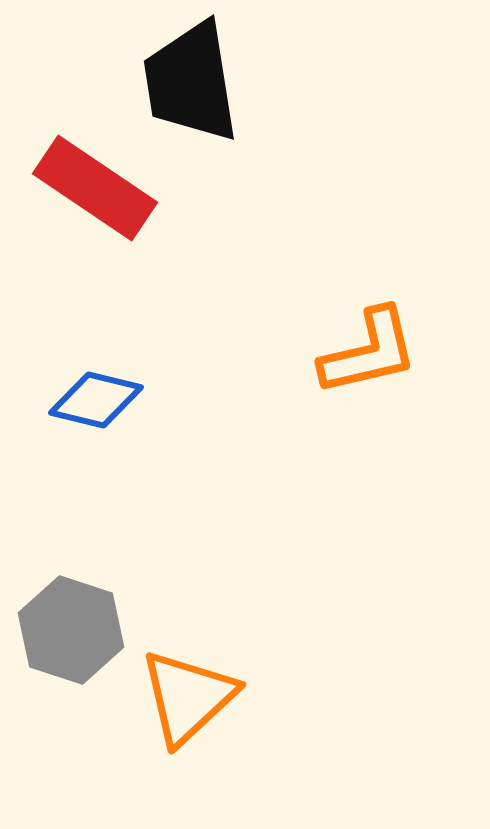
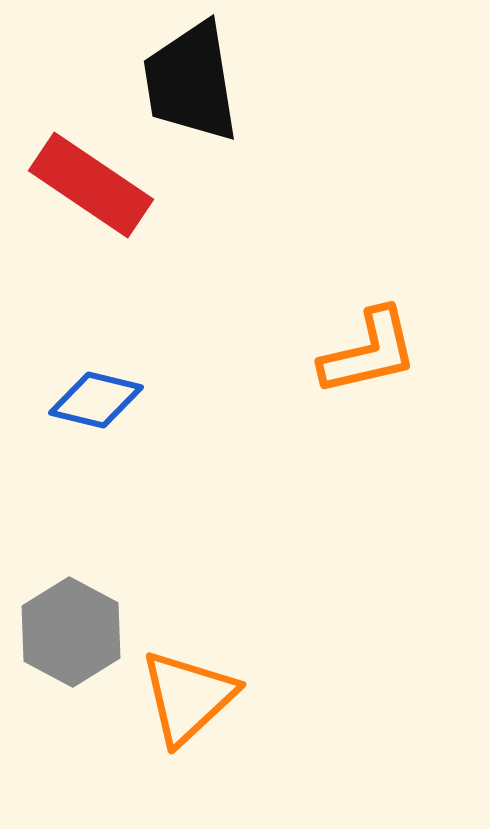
red rectangle: moved 4 px left, 3 px up
gray hexagon: moved 2 px down; rotated 10 degrees clockwise
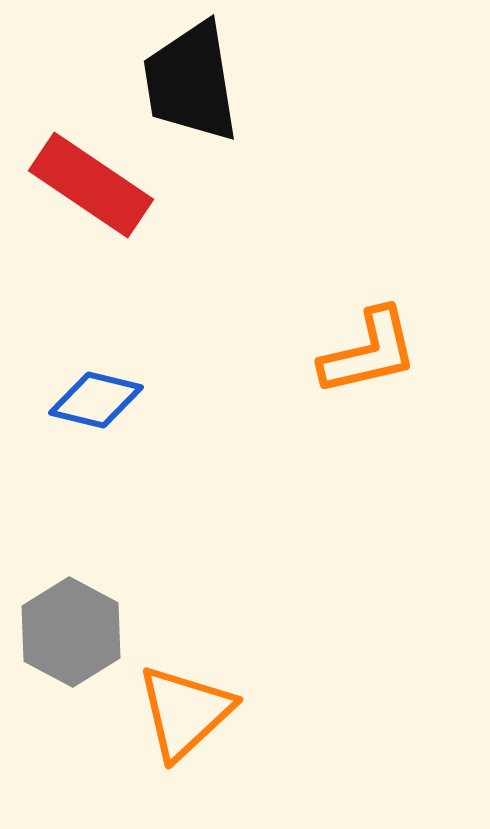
orange triangle: moved 3 px left, 15 px down
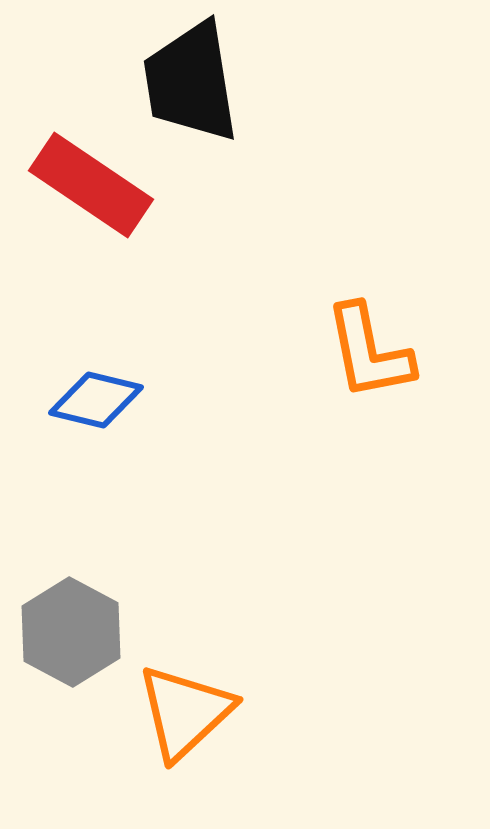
orange L-shape: rotated 92 degrees clockwise
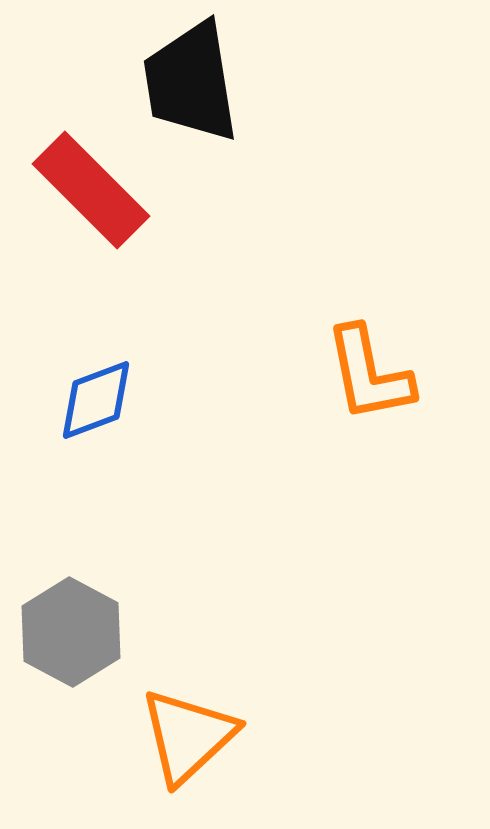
red rectangle: moved 5 px down; rotated 11 degrees clockwise
orange L-shape: moved 22 px down
blue diamond: rotated 34 degrees counterclockwise
orange triangle: moved 3 px right, 24 px down
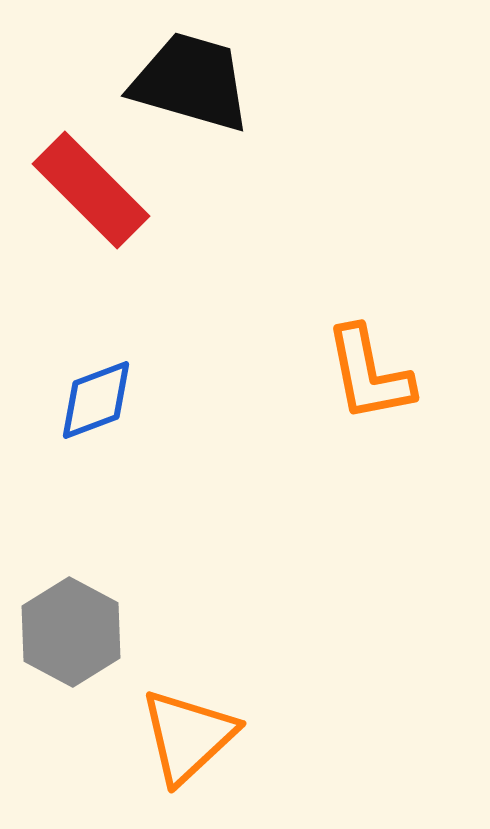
black trapezoid: rotated 115 degrees clockwise
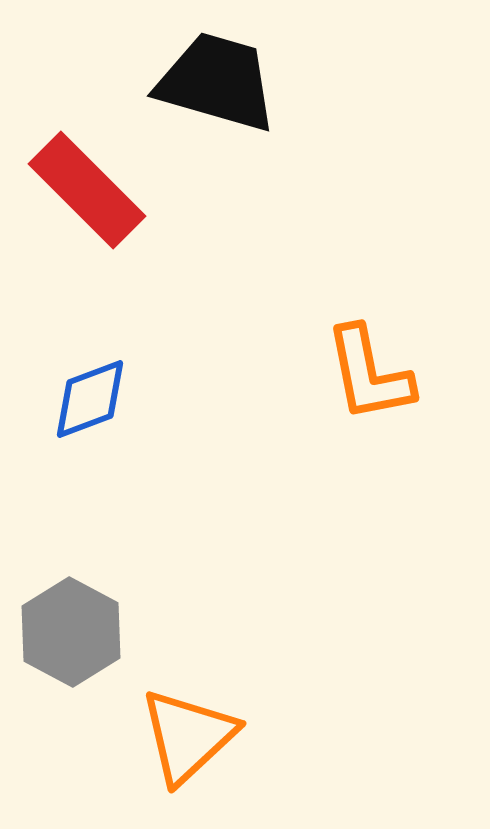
black trapezoid: moved 26 px right
red rectangle: moved 4 px left
blue diamond: moved 6 px left, 1 px up
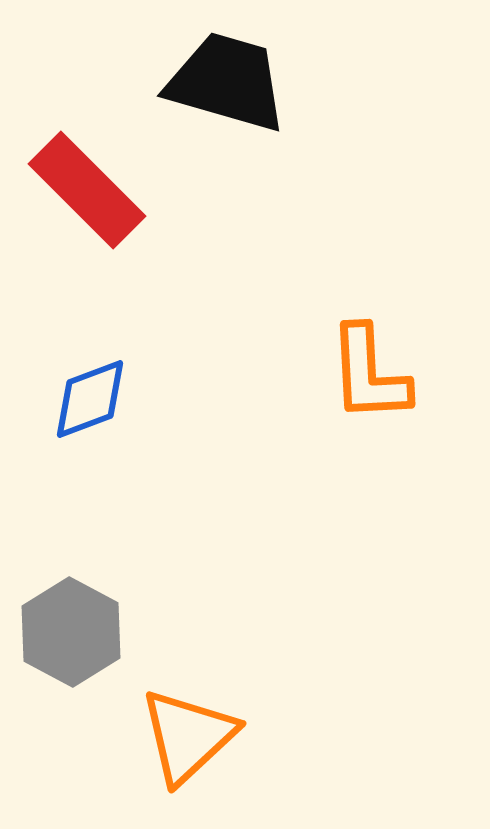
black trapezoid: moved 10 px right
orange L-shape: rotated 8 degrees clockwise
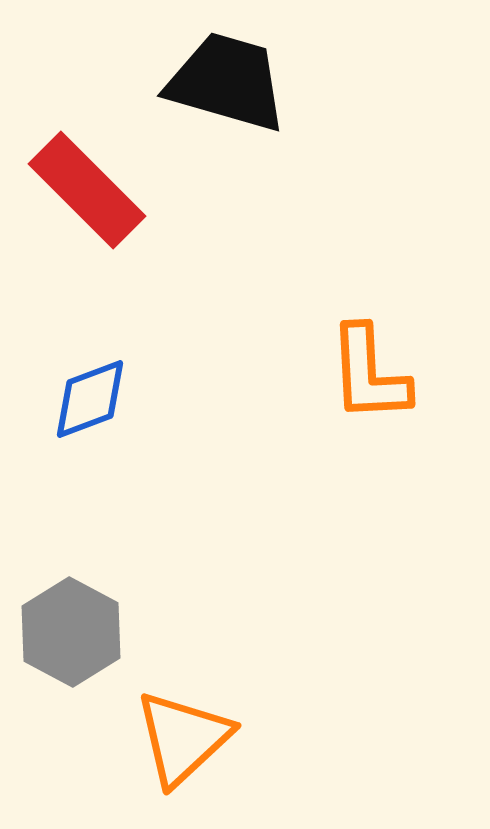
orange triangle: moved 5 px left, 2 px down
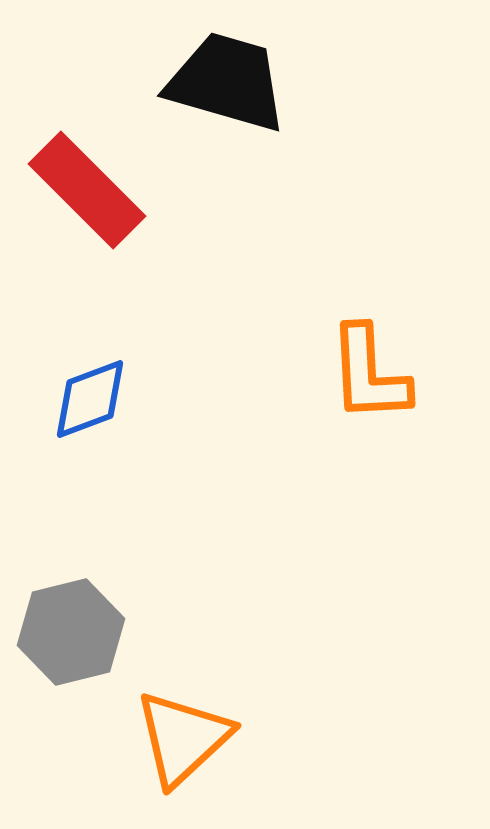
gray hexagon: rotated 18 degrees clockwise
